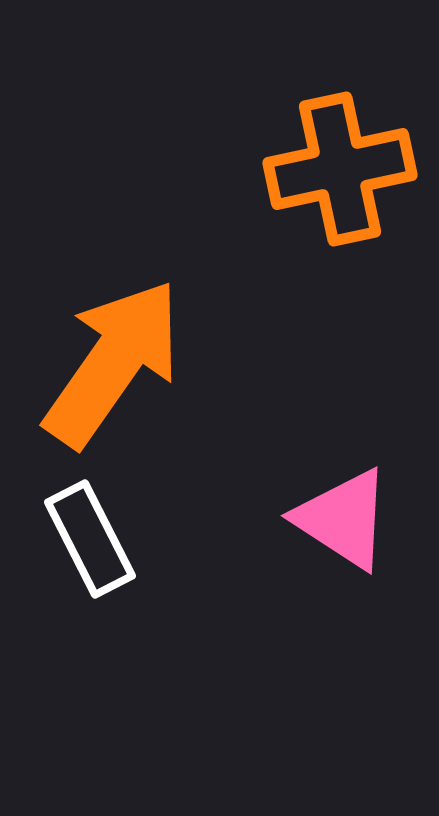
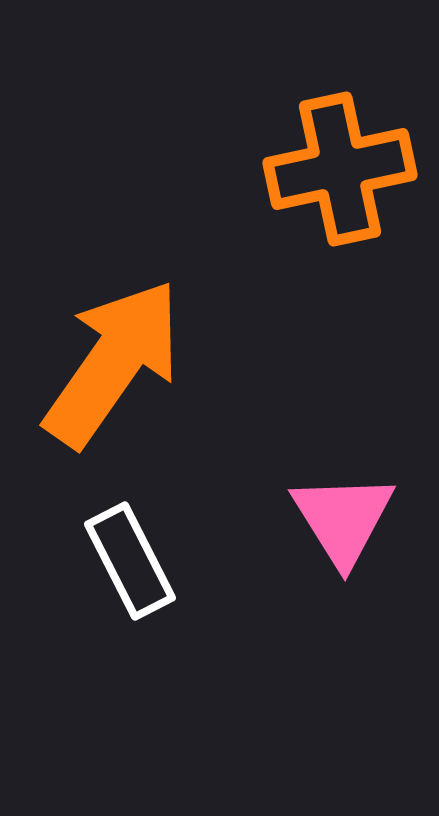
pink triangle: rotated 25 degrees clockwise
white rectangle: moved 40 px right, 22 px down
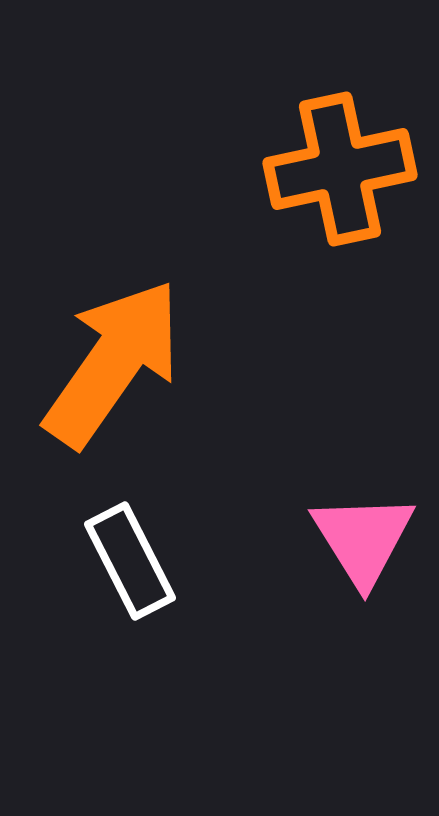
pink triangle: moved 20 px right, 20 px down
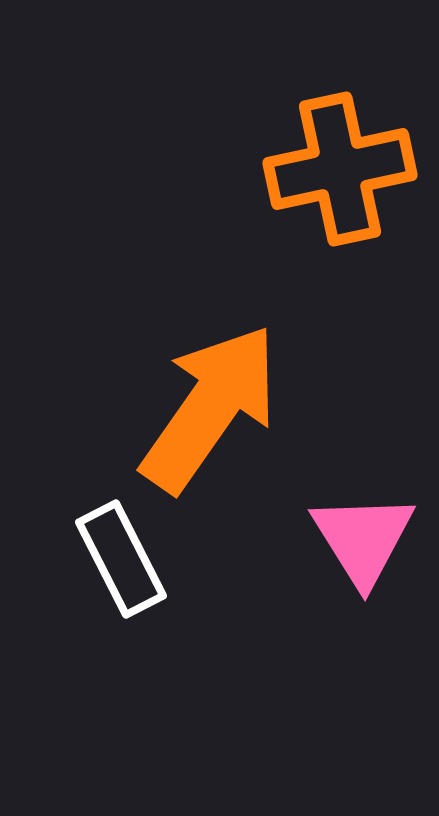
orange arrow: moved 97 px right, 45 px down
white rectangle: moved 9 px left, 2 px up
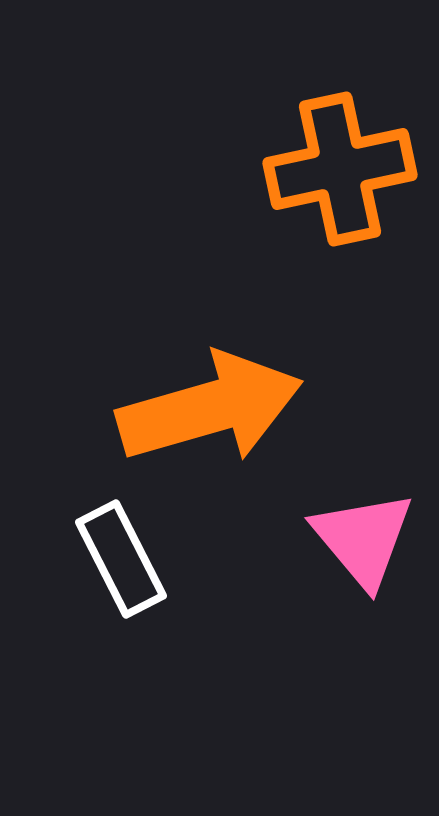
orange arrow: rotated 39 degrees clockwise
pink triangle: rotated 8 degrees counterclockwise
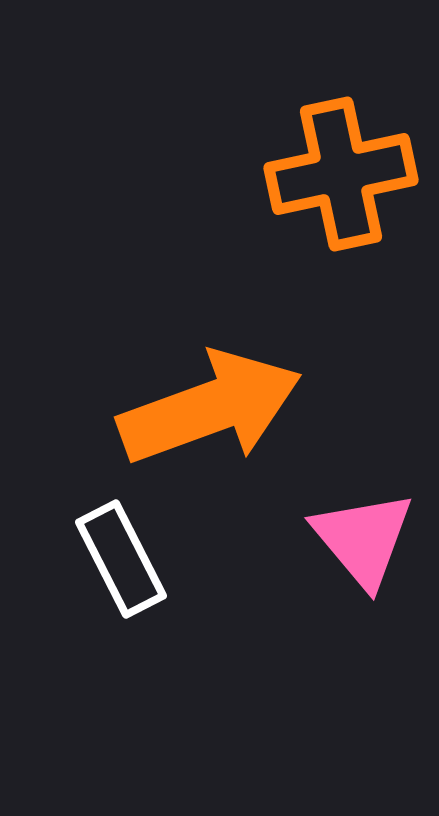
orange cross: moved 1 px right, 5 px down
orange arrow: rotated 4 degrees counterclockwise
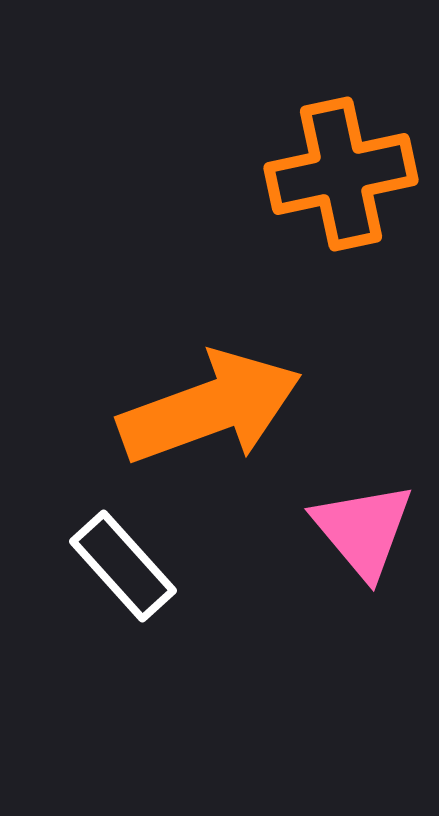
pink triangle: moved 9 px up
white rectangle: moved 2 px right, 7 px down; rotated 15 degrees counterclockwise
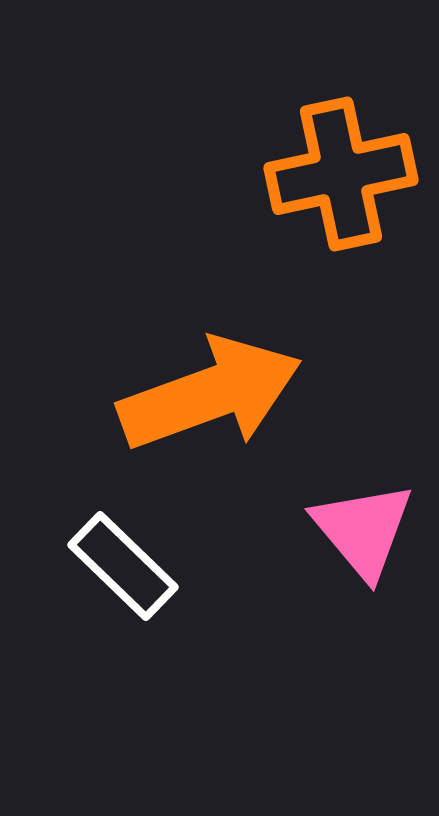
orange arrow: moved 14 px up
white rectangle: rotated 4 degrees counterclockwise
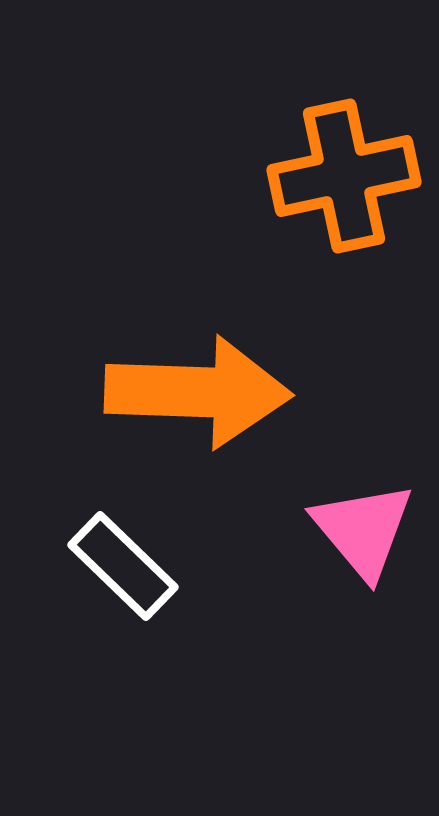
orange cross: moved 3 px right, 2 px down
orange arrow: moved 12 px left, 2 px up; rotated 22 degrees clockwise
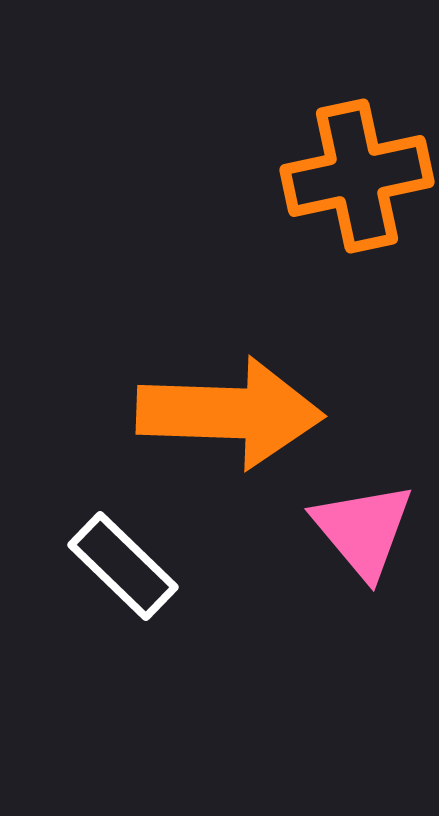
orange cross: moved 13 px right
orange arrow: moved 32 px right, 21 px down
